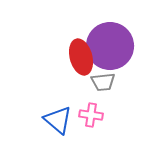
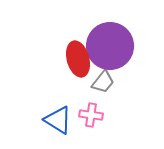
red ellipse: moved 3 px left, 2 px down
gray trapezoid: rotated 45 degrees counterclockwise
blue triangle: rotated 8 degrees counterclockwise
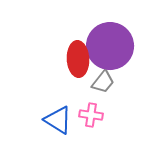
red ellipse: rotated 12 degrees clockwise
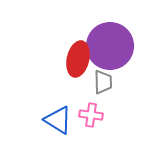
red ellipse: rotated 16 degrees clockwise
gray trapezoid: rotated 40 degrees counterclockwise
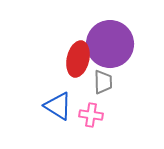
purple circle: moved 2 px up
blue triangle: moved 14 px up
